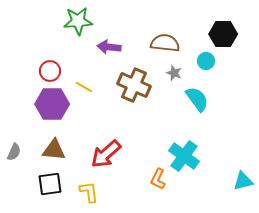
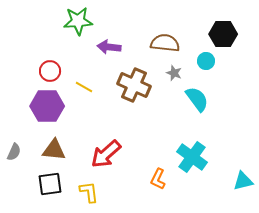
purple hexagon: moved 5 px left, 2 px down
cyan cross: moved 8 px right, 1 px down
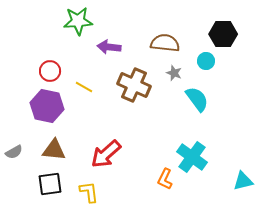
purple hexagon: rotated 12 degrees clockwise
gray semicircle: rotated 36 degrees clockwise
orange L-shape: moved 7 px right
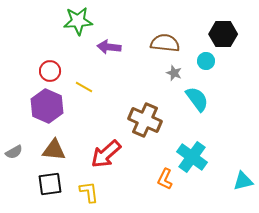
brown cross: moved 11 px right, 35 px down
purple hexagon: rotated 12 degrees clockwise
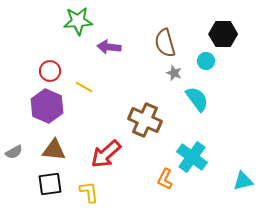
brown semicircle: rotated 112 degrees counterclockwise
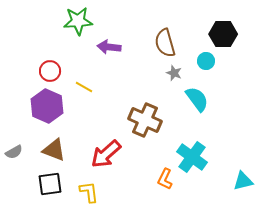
brown triangle: rotated 15 degrees clockwise
